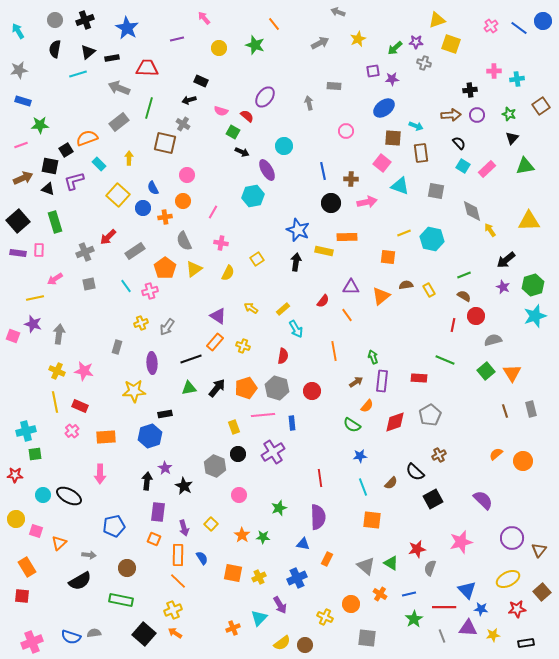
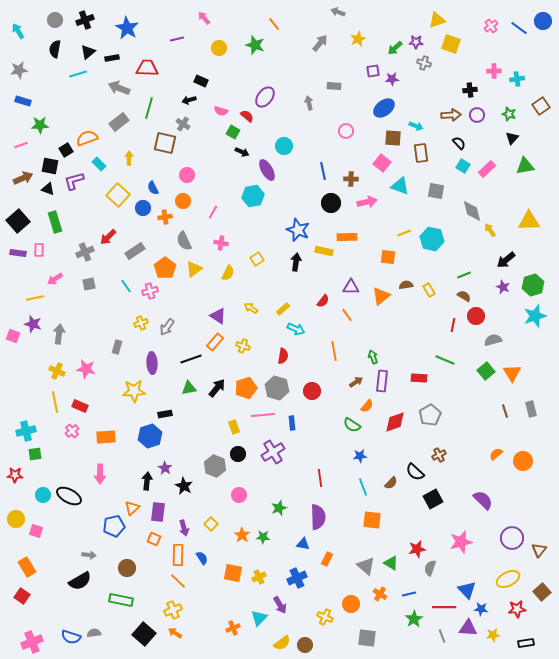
gray arrow at (320, 43): rotated 24 degrees counterclockwise
cyan arrow at (296, 329): rotated 36 degrees counterclockwise
pink star at (84, 371): moved 2 px right, 2 px up
orange triangle at (59, 543): moved 73 px right, 35 px up
red square at (22, 596): rotated 28 degrees clockwise
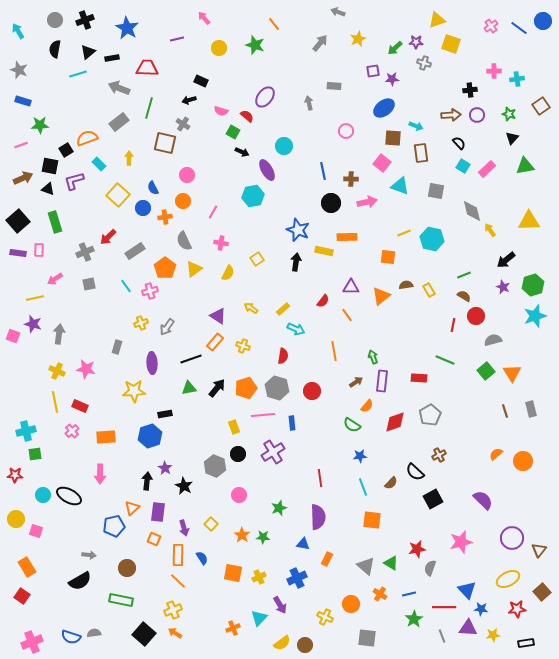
gray star at (19, 70): rotated 30 degrees clockwise
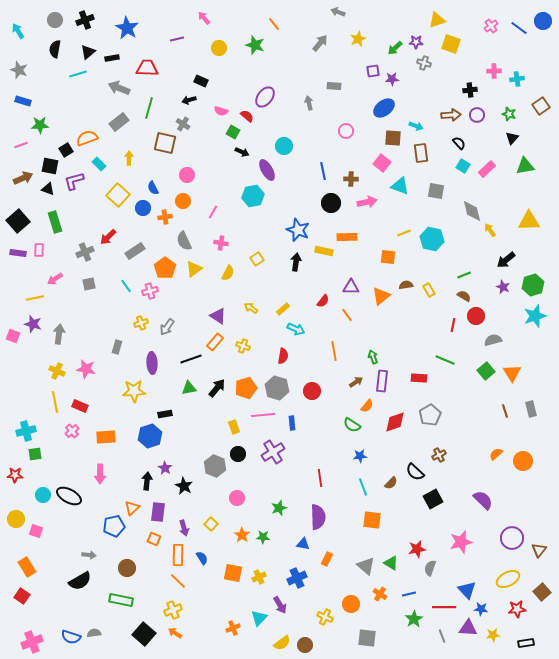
pink circle at (239, 495): moved 2 px left, 3 px down
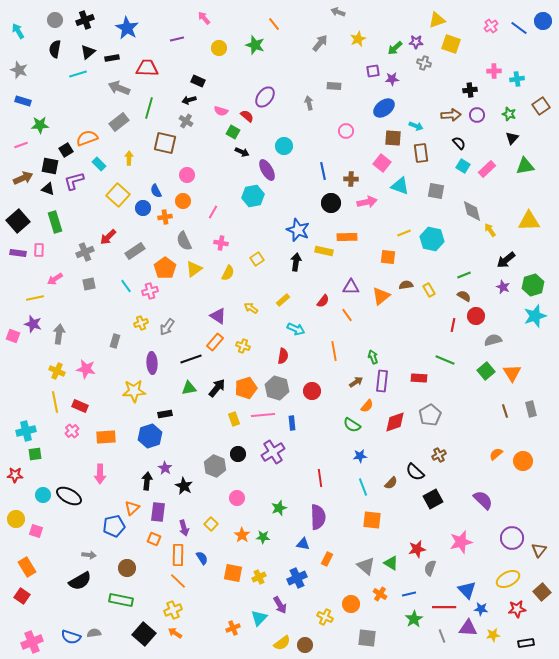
black rectangle at (201, 81): moved 3 px left
gray cross at (183, 124): moved 3 px right, 3 px up
blue semicircle at (153, 188): moved 3 px right, 3 px down
yellow rectangle at (283, 309): moved 9 px up
gray rectangle at (117, 347): moved 2 px left, 6 px up
yellow rectangle at (234, 427): moved 8 px up
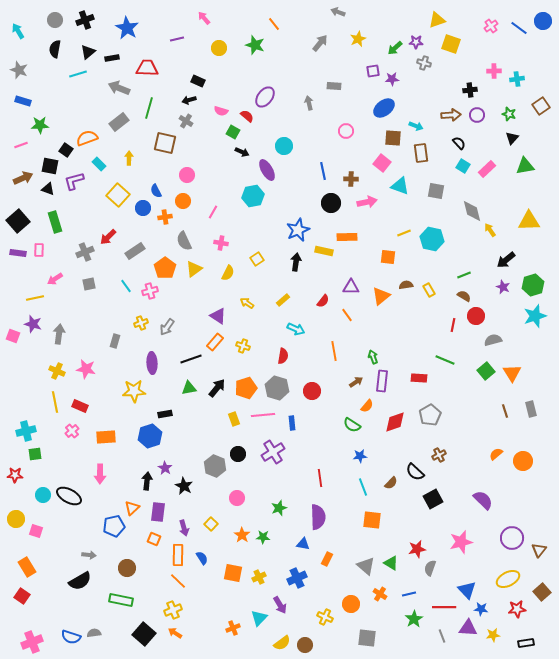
black square at (66, 150): rotated 24 degrees counterclockwise
blue star at (298, 230): rotated 25 degrees clockwise
yellow arrow at (251, 308): moved 4 px left, 5 px up
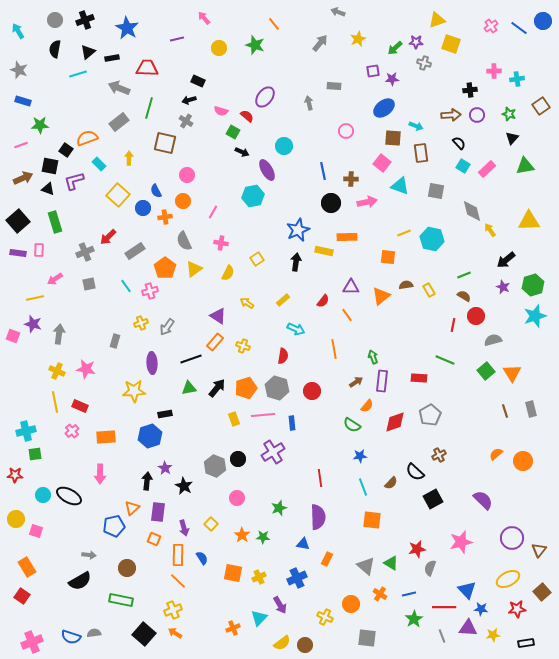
orange line at (334, 351): moved 2 px up
black circle at (238, 454): moved 5 px down
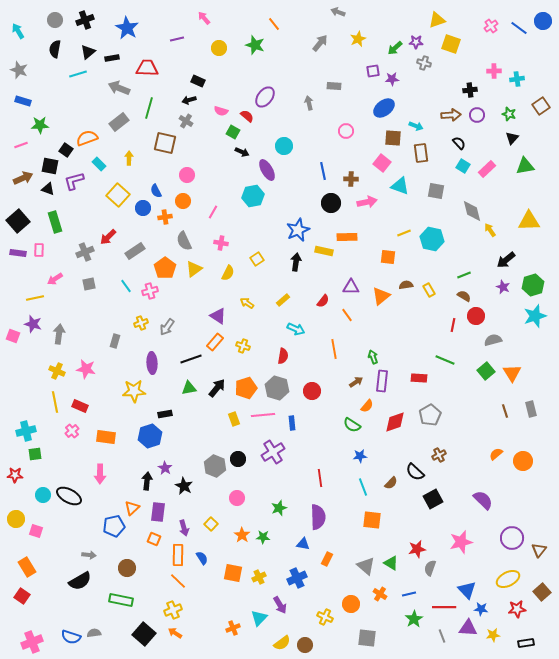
orange rectangle at (106, 437): rotated 12 degrees clockwise
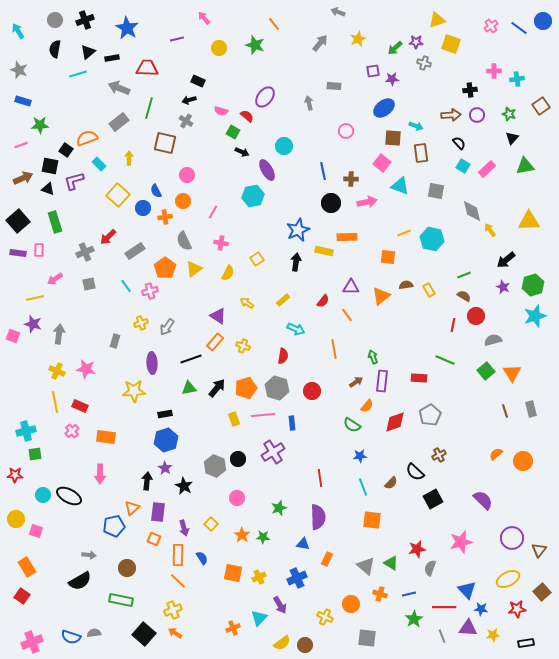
blue hexagon at (150, 436): moved 16 px right, 4 px down
orange cross at (380, 594): rotated 16 degrees counterclockwise
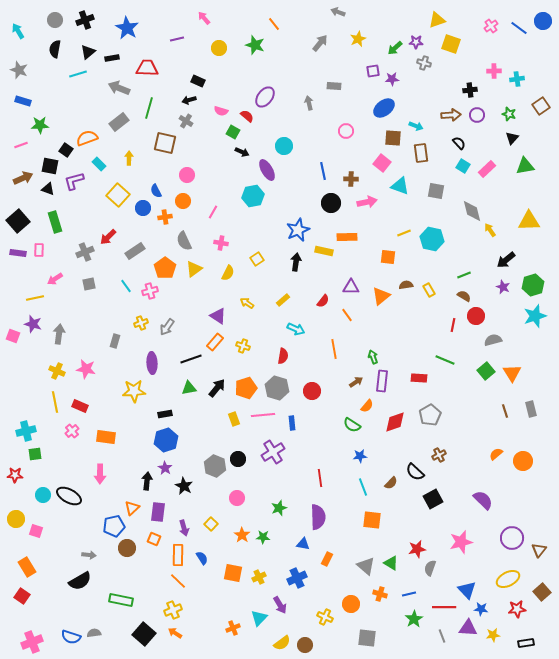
brown circle at (127, 568): moved 20 px up
